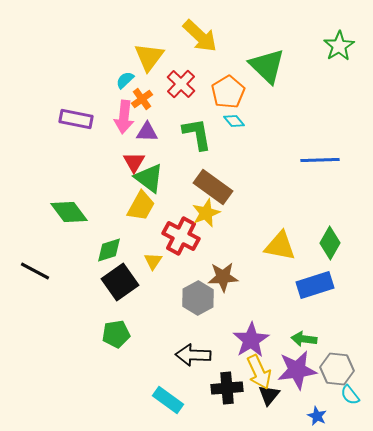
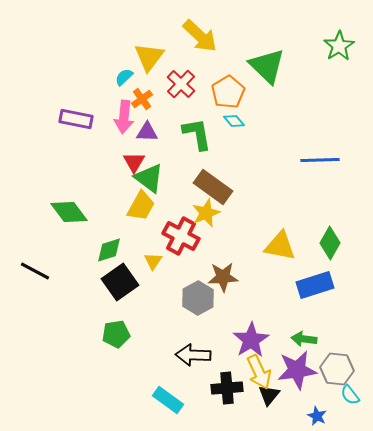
cyan semicircle at (125, 80): moved 1 px left, 3 px up
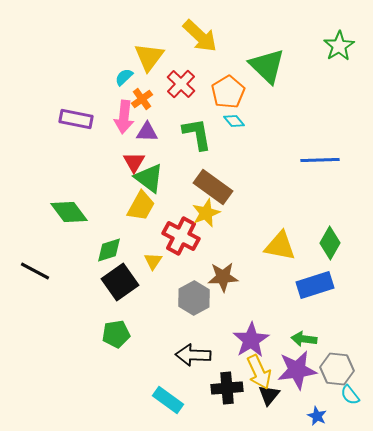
gray hexagon at (198, 298): moved 4 px left
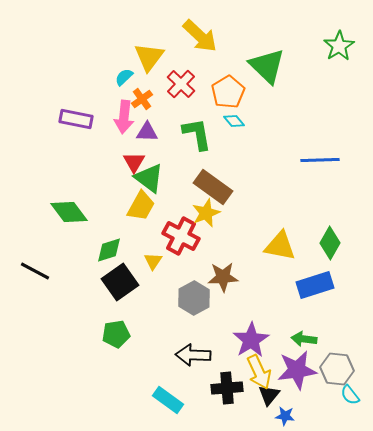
blue star at (317, 416): moved 32 px left; rotated 18 degrees counterclockwise
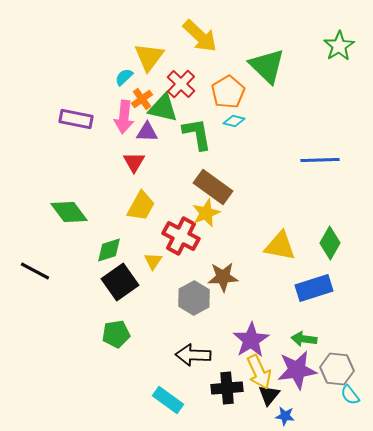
cyan diamond at (234, 121): rotated 35 degrees counterclockwise
green triangle at (149, 178): moved 14 px right, 70 px up; rotated 24 degrees counterclockwise
blue rectangle at (315, 285): moved 1 px left, 3 px down
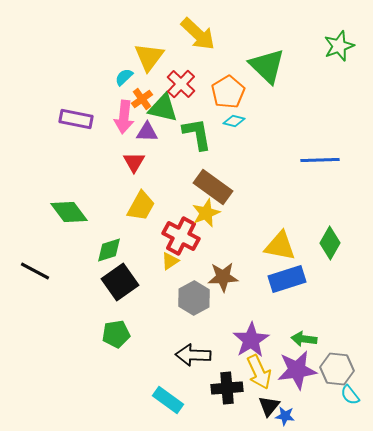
yellow arrow at (200, 36): moved 2 px left, 2 px up
green star at (339, 46): rotated 12 degrees clockwise
yellow triangle at (153, 261): moved 17 px right; rotated 24 degrees clockwise
blue rectangle at (314, 288): moved 27 px left, 9 px up
black triangle at (269, 395): moved 11 px down
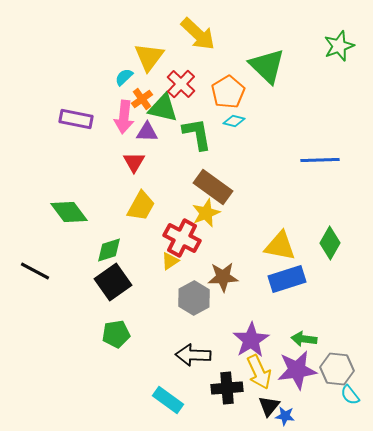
red cross at (181, 236): moved 1 px right, 2 px down
black square at (120, 282): moved 7 px left
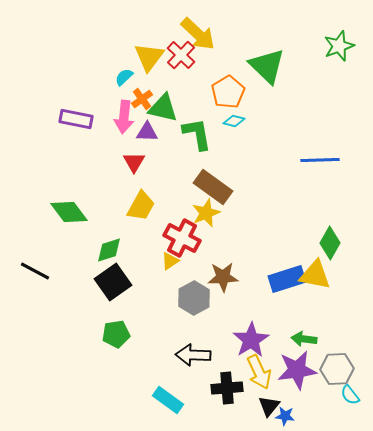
red cross at (181, 84): moved 29 px up
yellow triangle at (280, 246): moved 35 px right, 29 px down
gray hexagon at (337, 369): rotated 8 degrees counterclockwise
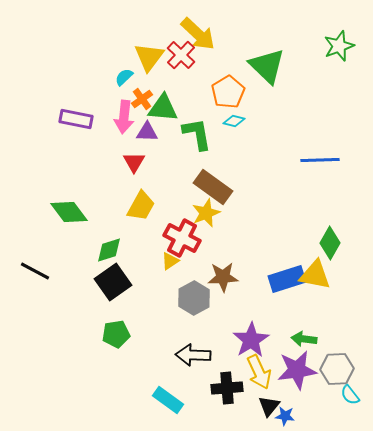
green triangle at (163, 108): rotated 8 degrees counterclockwise
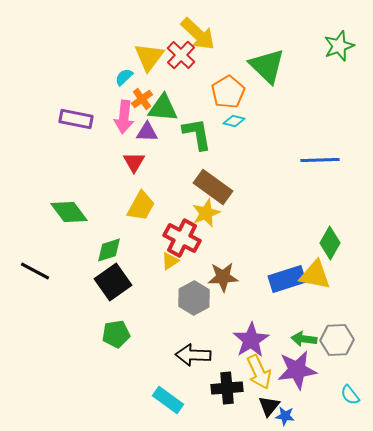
gray hexagon at (337, 369): moved 29 px up
